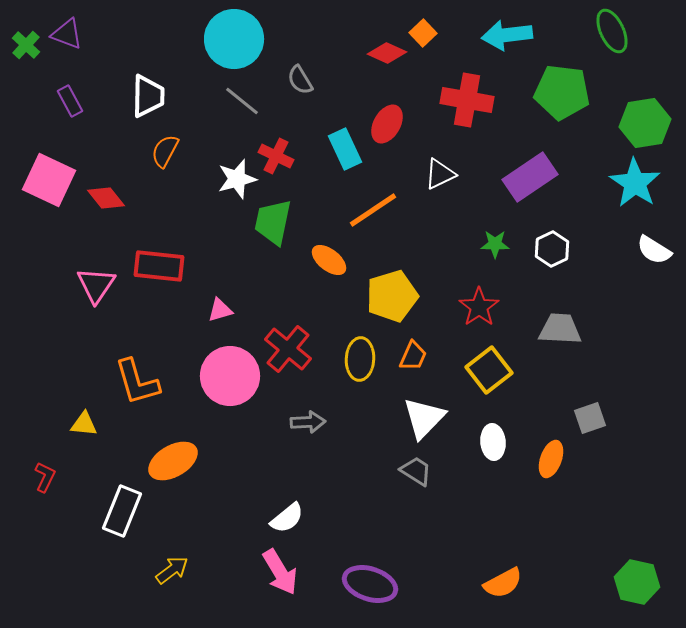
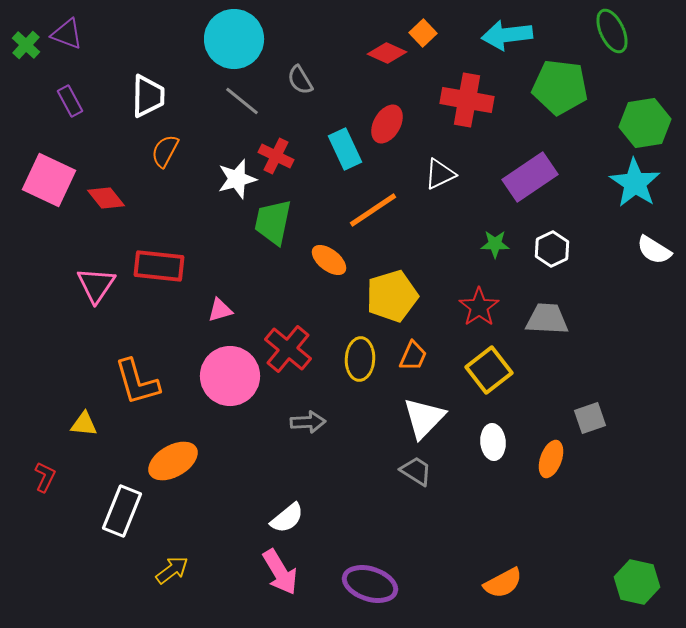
green pentagon at (562, 92): moved 2 px left, 5 px up
gray trapezoid at (560, 329): moved 13 px left, 10 px up
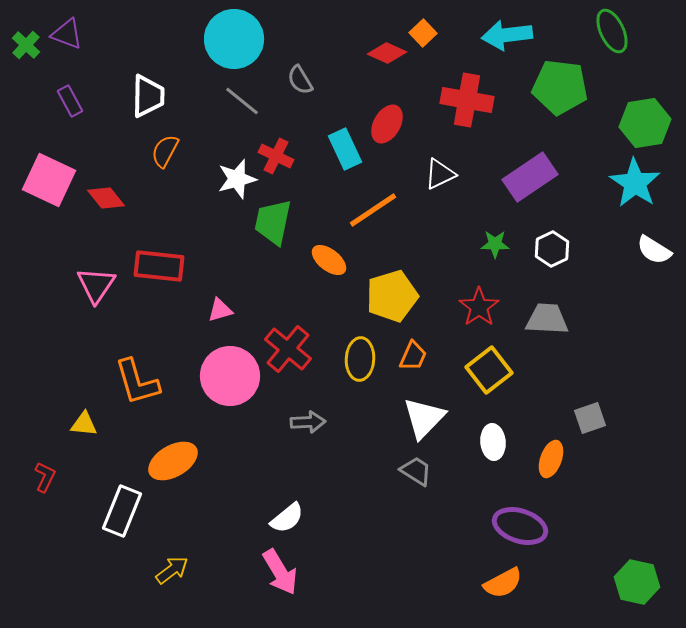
purple ellipse at (370, 584): moved 150 px right, 58 px up
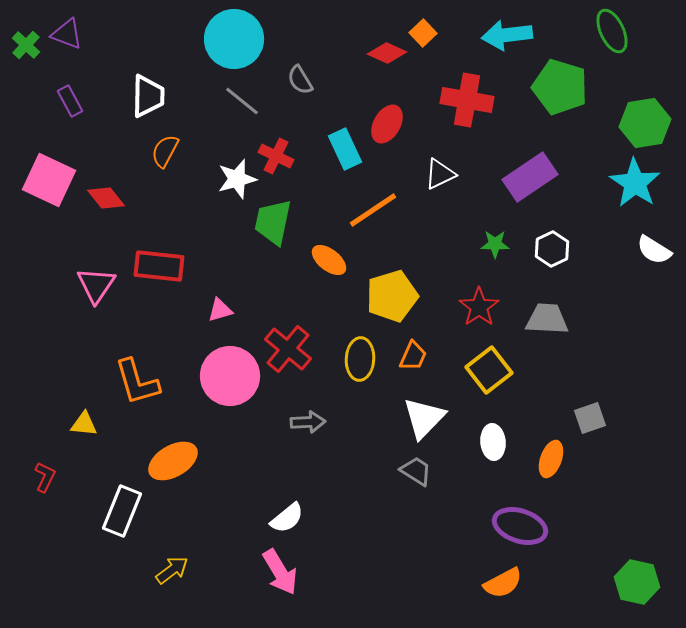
green pentagon at (560, 87): rotated 10 degrees clockwise
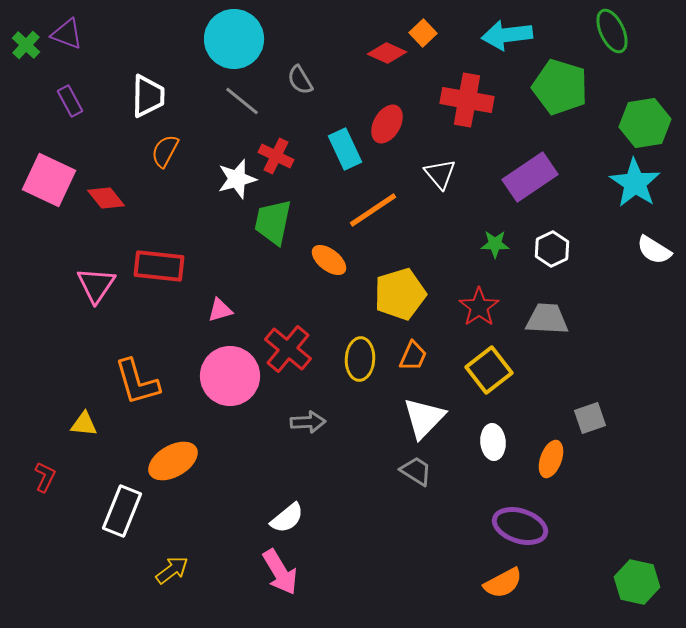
white triangle at (440, 174): rotated 44 degrees counterclockwise
yellow pentagon at (392, 296): moved 8 px right, 2 px up
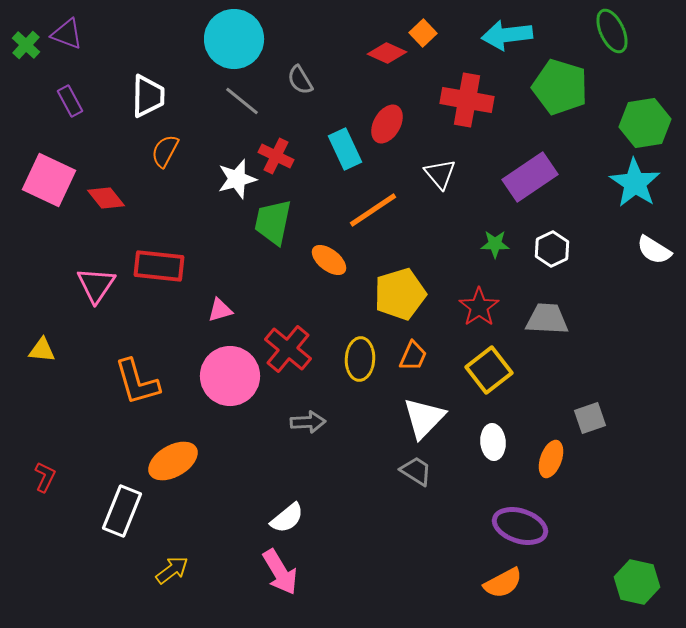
yellow triangle at (84, 424): moved 42 px left, 74 px up
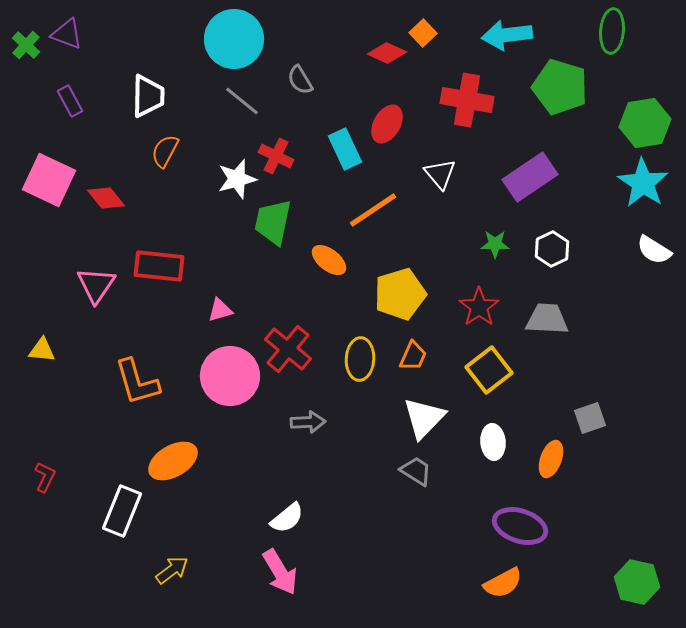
green ellipse at (612, 31): rotated 30 degrees clockwise
cyan star at (635, 183): moved 8 px right
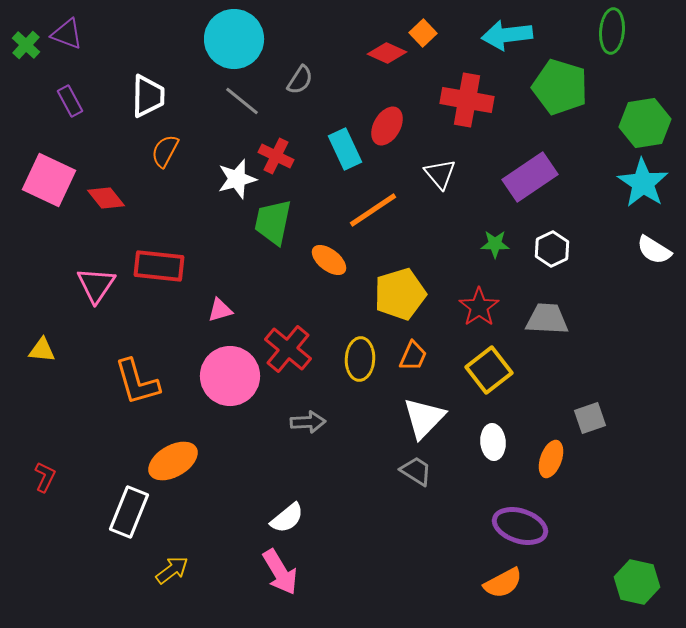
gray semicircle at (300, 80): rotated 116 degrees counterclockwise
red ellipse at (387, 124): moved 2 px down
white rectangle at (122, 511): moved 7 px right, 1 px down
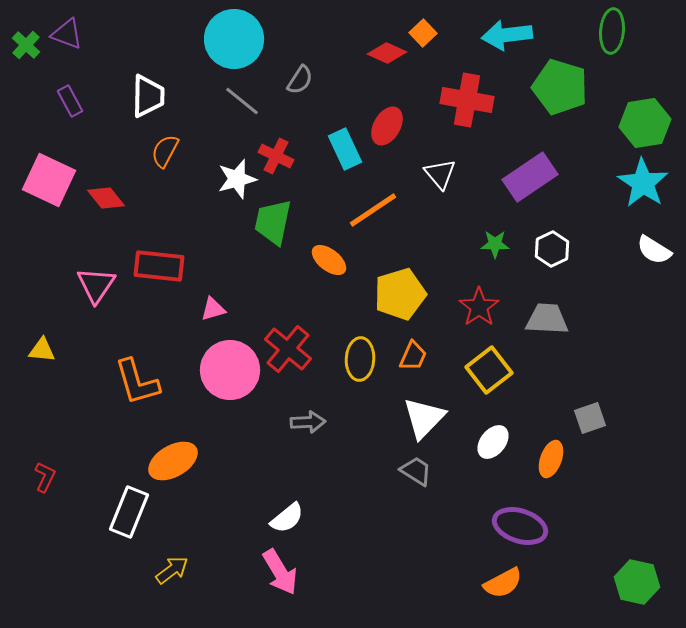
pink triangle at (220, 310): moved 7 px left, 1 px up
pink circle at (230, 376): moved 6 px up
white ellipse at (493, 442): rotated 44 degrees clockwise
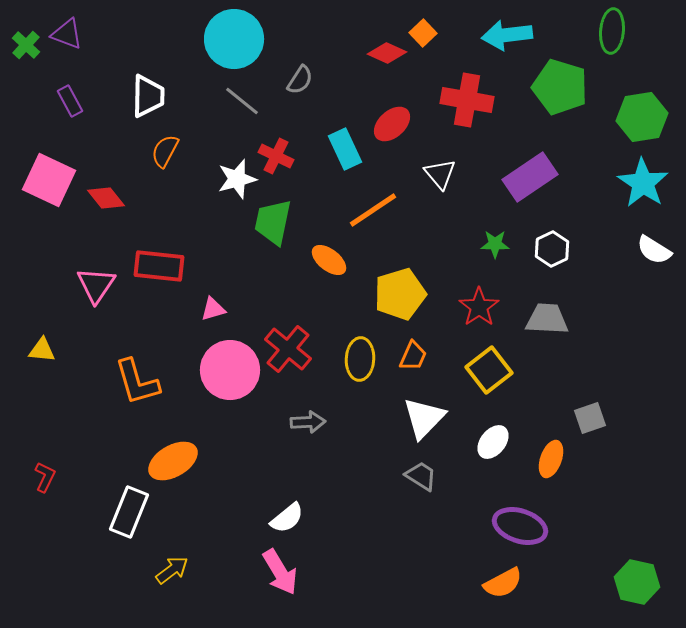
green hexagon at (645, 123): moved 3 px left, 6 px up
red ellipse at (387, 126): moved 5 px right, 2 px up; rotated 18 degrees clockwise
gray trapezoid at (416, 471): moved 5 px right, 5 px down
